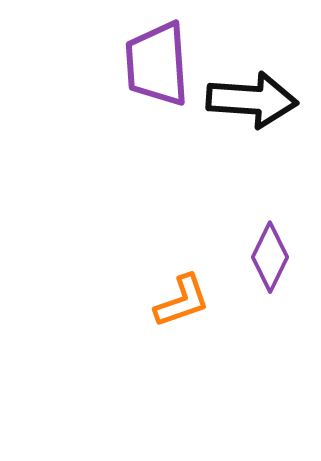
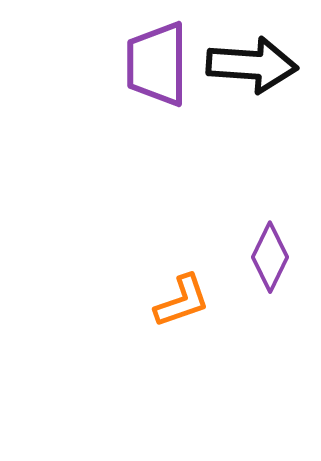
purple trapezoid: rotated 4 degrees clockwise
black arrow: moved 35 px up
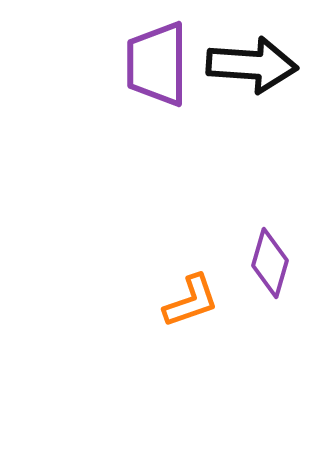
purple diamond: moved 6 px down; rotated 10 degrees counterclockwise
orange L-shape: moved 9 px right
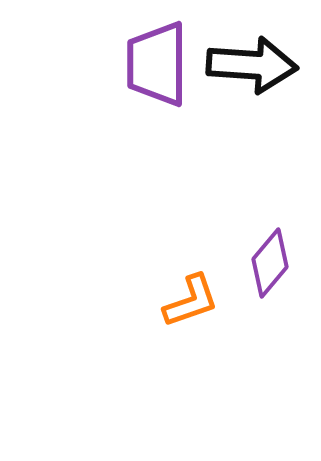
purple diamond: rotated 24 degrees clockwise
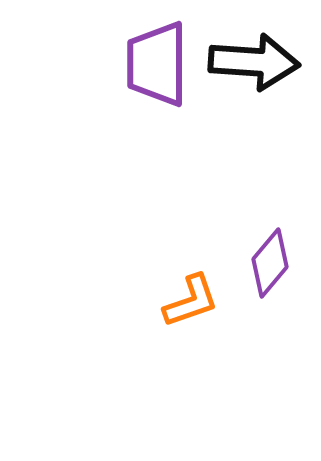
black arrow: moved 2 px right, 3 px up
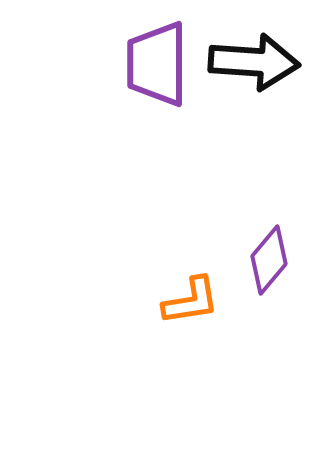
purple diamond: moved 1 px left, 3 px up
orange L-shape: rotated 10 degrees clockwise
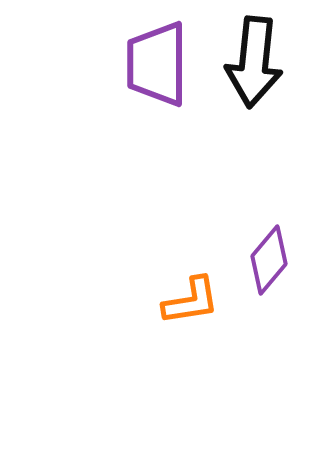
black arrow: rotated 92 degrees clockwise
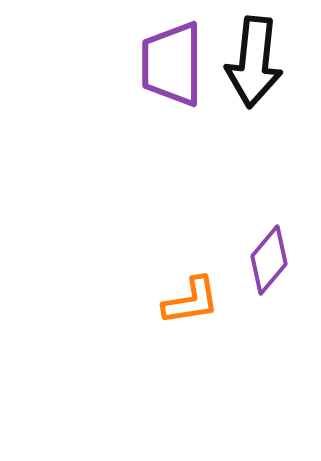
purple trapezoid: moved 15 px right
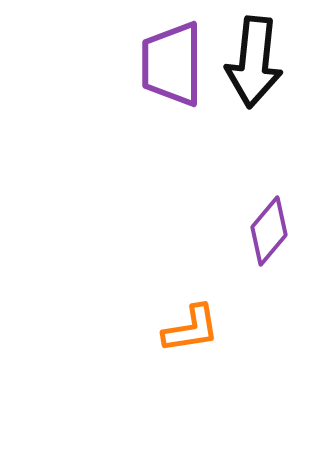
purple diamond: moved 29 px up
orange L-shape: moved 28 px down
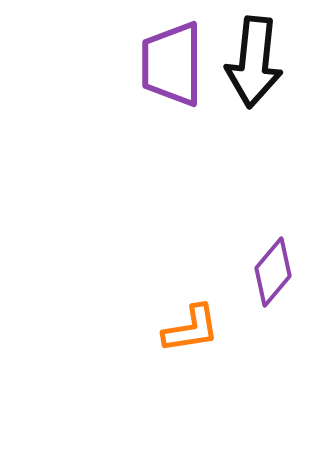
purple diamond: moved 4 px right, 41 px down
